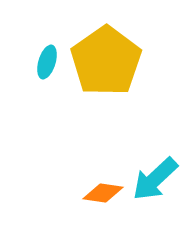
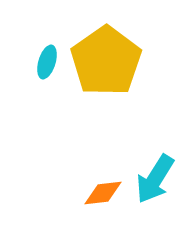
cyan arrow: rotated 15 degrees counterclockwise
orange diamond: rotated 15 degrees counterclockwise
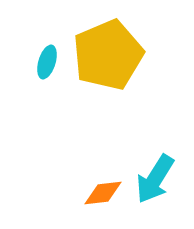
yellow pentagon: moved 2 px right, 6 px up; rotated 12 degrees clockwise
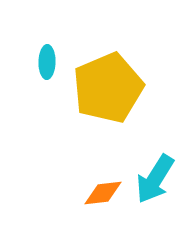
yellow pentagon: moved 33 px down
cyan ellipse: rotated 16 degrees counterclockwise
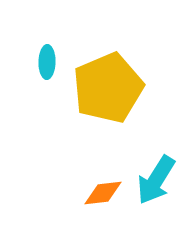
cyan arrow: moved 1 px right, 1 px down
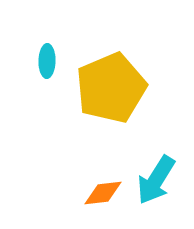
cyan ellipse: moved 1 px up
yellow pentagon: moved 3 px right
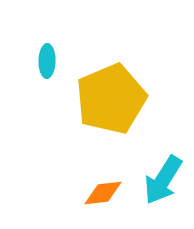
yellow pentagon: moved 11 px down
cyan arrow: moved 7 px right
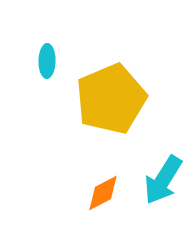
orange diamond: rotated 21 degrees counterclockwise
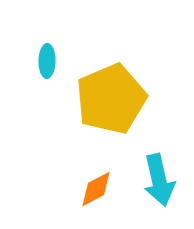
cyan arrow: moved 4 px left; rotated 45 degrees counterclockwise
orange diamond: moved 7 px left, 4 px up
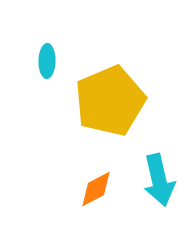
yellow pentagon: moved 1 px left, 2 px down
